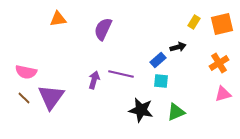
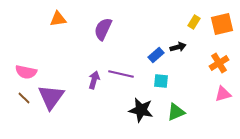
blue rectangle: moved 2 px left, 5 px up
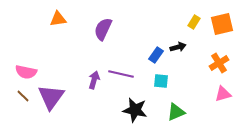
blue rectangle: rotated 14 degrees counterclockwise
brown line: moved 1 px left, 2 px up
black star: moved 6 px left
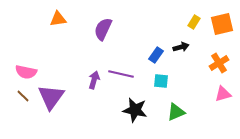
black arrow: moved 3 px right
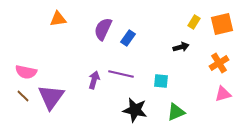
blue rectangle: moved 28 px left, 17 px up
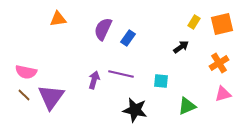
black arrow: rotated 21 degrees counterclockwise
brown line: moved 1 px right, 1 px up
green triangle: moved 11 px right, 6 px up
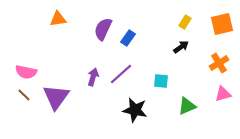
yellow rectangle: moved 9 px left
purple line: rotated 55 degrees counterclockwise
purple arrow: moved 1 px left, 3 px up
purple triangle: moved 5 px right
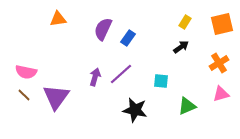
purple arrow: moved 2 px right
pink triangle: moved 2 px left
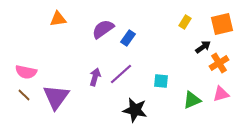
purple semicircle: rotated 30 degrees clockwise
black arrow: moved 22 px right
green triangle: moved 5 px right, 6 px up
